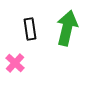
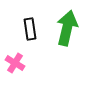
pink cross: rotated 12 degrees counterclockwise
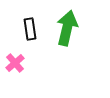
pink cross: rotated 18 degrees clockwise
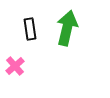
pink cross: moved 3 px down
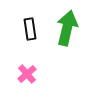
pink cross: moved 12 px right, 8 px down
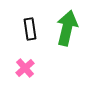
pink cross: moved 2 px left, 6 px up
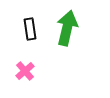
pink cross: moved 3 px down
